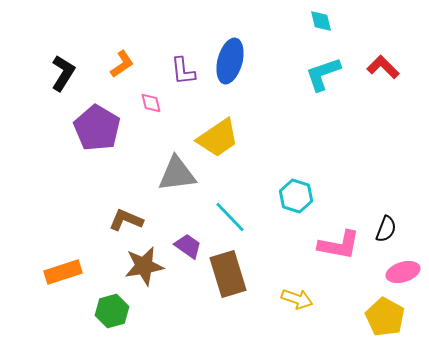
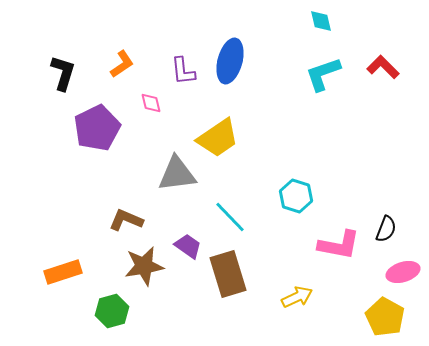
black L-shape: rotated 15 degrees counterclockwise
purple pentagon: rotated 15 degrees clockwise
yellow arrow: moved 2 px up; rotated 44 degrees counterclockwise
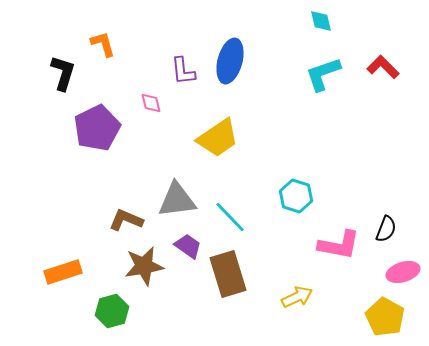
orange L-shape: moved 19 px left, 20 px up; rotated 72 degrees counterclockwise
gray triangle: moved 26 px down
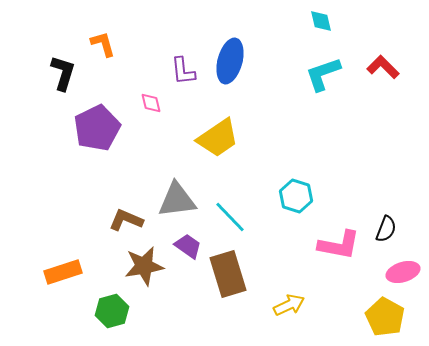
yellow arrow: moved 8 px left, 8 px down
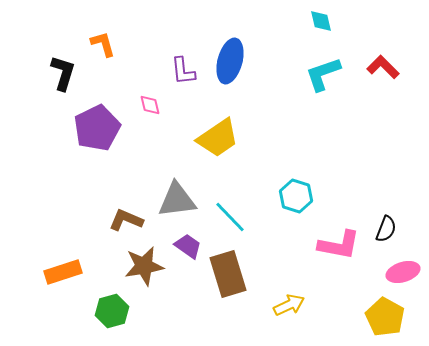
pink diamond: moved 1 px left, 2 px down
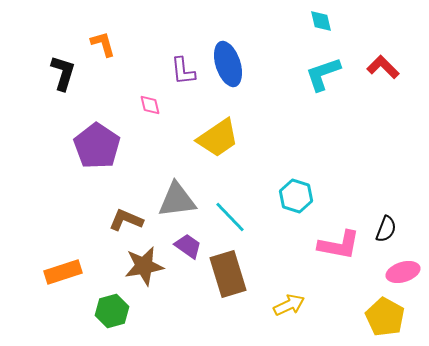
blue ellipse: moved 2 px left, 3 px down; rotated 33 degrees counterclockwise
purple pentagon: moved 18 px down; rotated 12 degrees counterclockwise
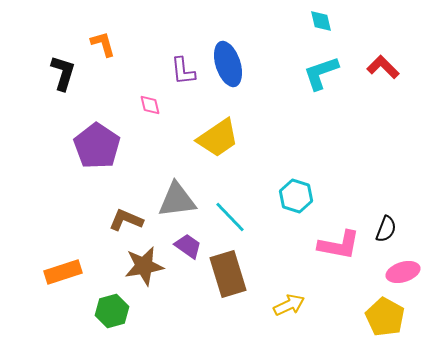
cyan L-shape: moved 2 px left, 1 px up
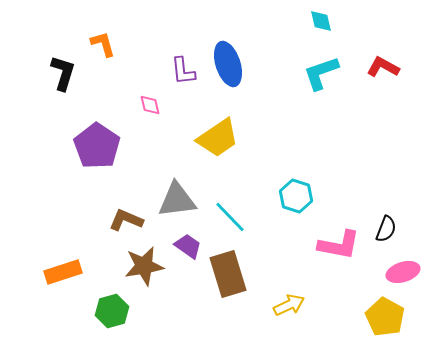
red L-shape: rotated 16 degrees counterclockwise
